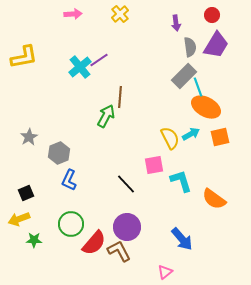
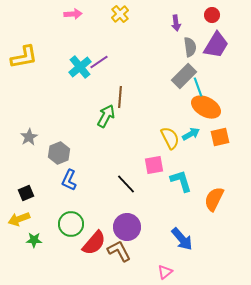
purple line: moved 2 px down
orange semicircle: rotated 80 degrees clockwise
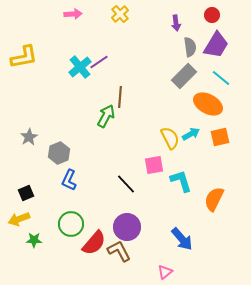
cyan line: moved 23 px right, 9 px up; rotated 30 degrees counterclockwise
orange ellipse: moved 2 px right, 3 px up
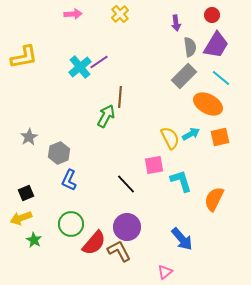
yellow arrow: moved 2 px right, 1 px up
green star: rotated 28 degrees clockwise
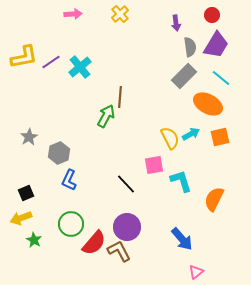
purple line: moved 48 px left
pink triangle: moved 31 px right
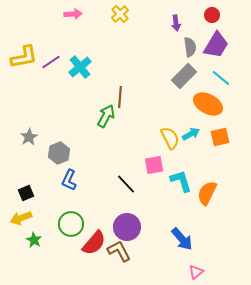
orange semicircle: moved 7 px left, 6 px up
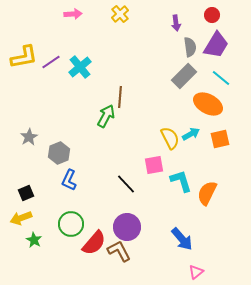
orange square: moved 2 px down
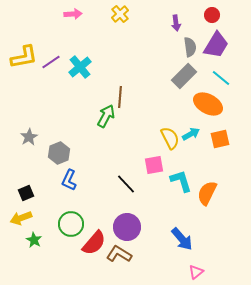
brown L-shape: moved 3 px down; rotated 30 degrees counterclockwise
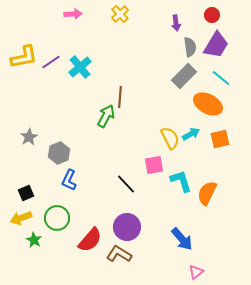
green circle: moved 14 px left, 6 px up
red semicircle: moved 4 px left, 3 px up
